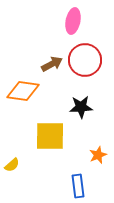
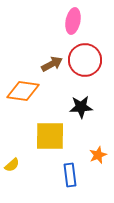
blue rectangle: moved 8 px left, 11 px up
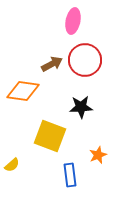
yellow square: rotated 20 degrees clockwise
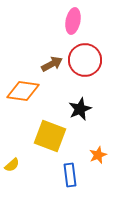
black star: moved 1 px left, 2 px down; rotated 20 degrees counterclockwise
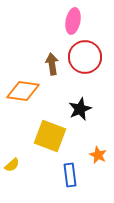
red circle: moved 3 px up
brown arrow: rotated 70 degrees counterclockwise
orange star: rotated 24 degrees counterclockwise
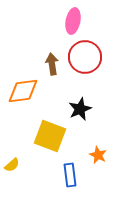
orange diamond: rotated 16 degrees counterclockwise
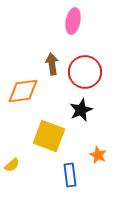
red circle: moved 15 px down
black star: moved 1 px right, 1 px down
yellow square: moved 1 px left
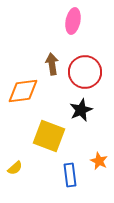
orange star: moved 1 px right, 6 px down
yellow semicircle: moved 3 px right, 3 px down
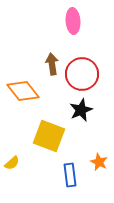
pink ellipse: rotated 15 degrees counterclockwise
red circle: moved 3 px left, 2 px down
orange diamond: rotated 60 degrees clockwise
orange star: moved 1 px down
yellow semicircle: moved 3 px left, 5 px up
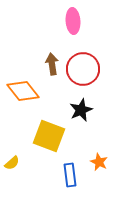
red circle: moved 1 px right, 5 px up
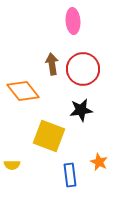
black star: rotated 15 degrees clockwise
yellow semicircle: moved 2 px down; rotated 42 degrees clockwise
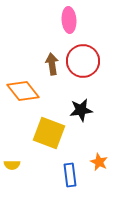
pink ellipse: moved 4 px left, 1 px up
red circle: moved 8 px up
yellow square: moved 3 px up
